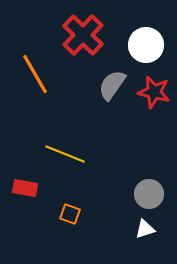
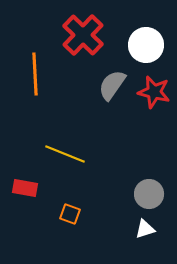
orange line: rotated 27 degrees clockwise
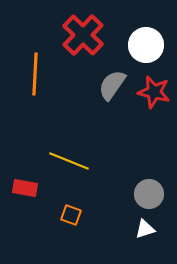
orange line: rotated 6 degrees clockwise
yellow line: moved 4 px right, 7 px down
orange square: moved 1 px right, 1 px down
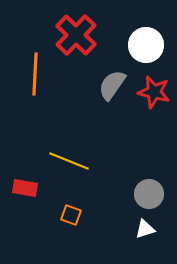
red cross: moved 7 px left
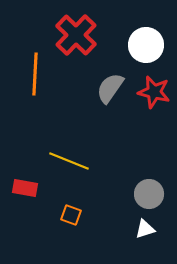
gray semicircle: moved 2 px left, 3 px down
